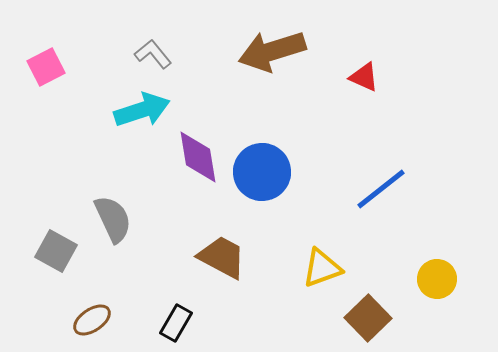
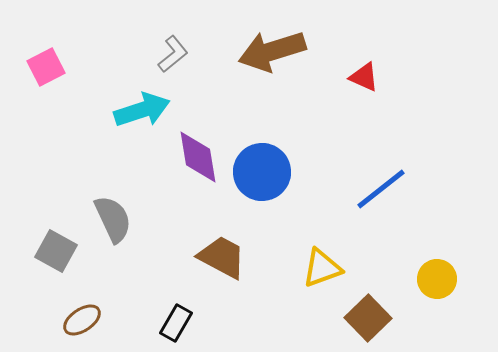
gray L-shape: moved 20 px right; rotated 90 degrees clockwise
brown ellipse: moved 10 px left
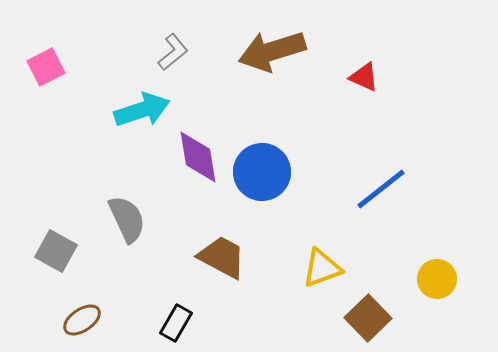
gray L-shape: moved 2 px up
gray semicircle: moved 14 px right
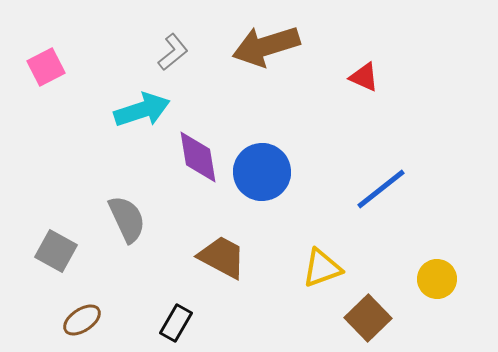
brown arrow: moved 6 px left, 5 px up
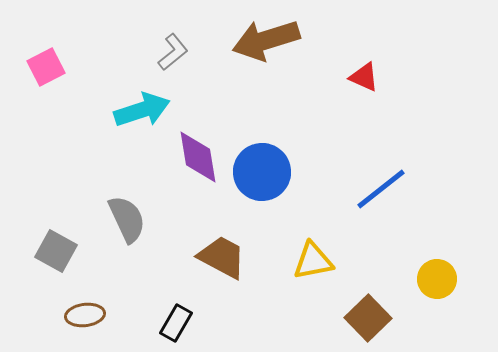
brown arrow: moved 6 px up
yellow triangle: moved 9 px left, 7 px up; rotated 9 degrees clockwise
brown ellipse: moved 3 px right, 5 px up; rotated 27 degrees clockwise
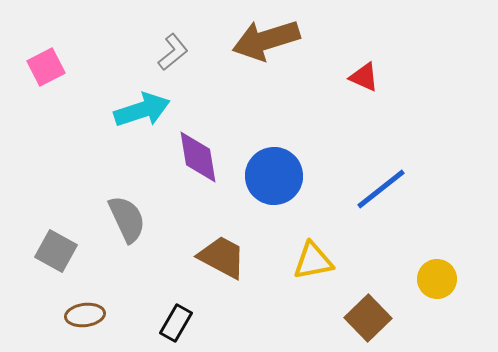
blue circle: moved 12 px right, 4 px down
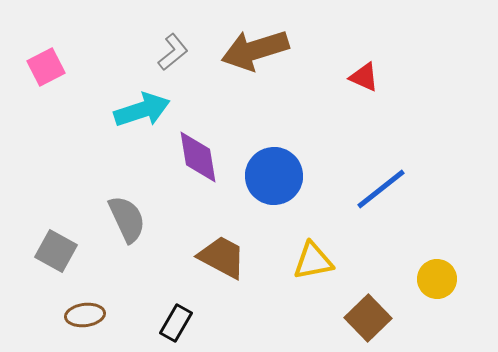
brown arrow: moved 11 px left, 10 px down
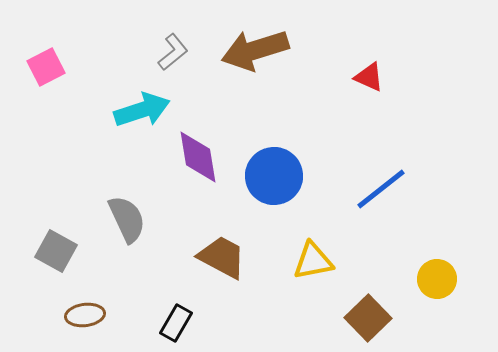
red triangle: moved 5 px right
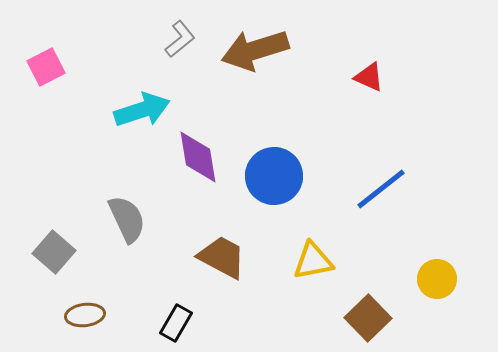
gray L-shape: moved 7 px right, 13 px up
gray square: moved 2 px left, 1 px down; rotated 12 degrees clockwise
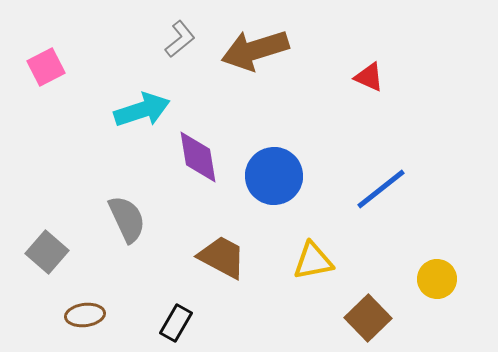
gray square: moved 7 px left
